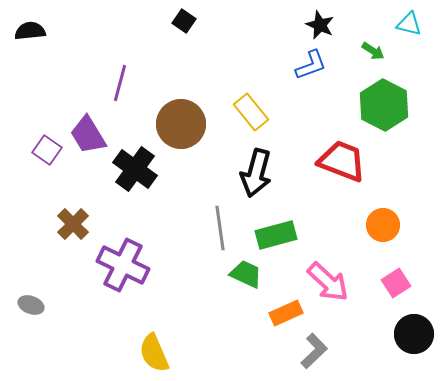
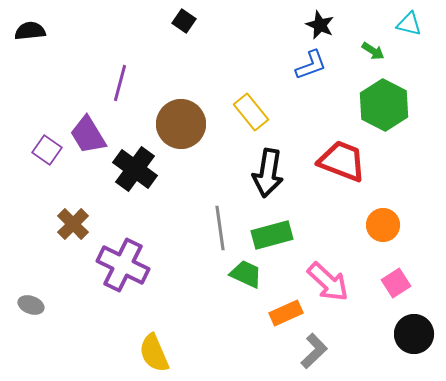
black arrow: moved 12 px right; rotated 6 degrees counterclockwise
green rectangle: moved 4 px left
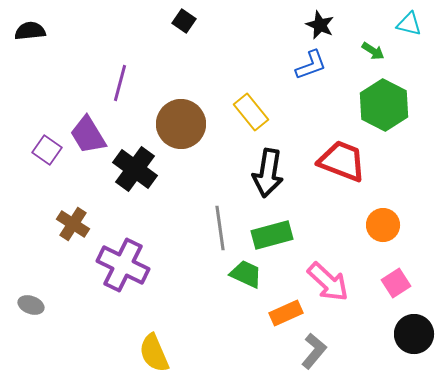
brown cross: rotated 12 degrees counterclockwise
gray L-shape: rotated 6 degrees counterclockwise
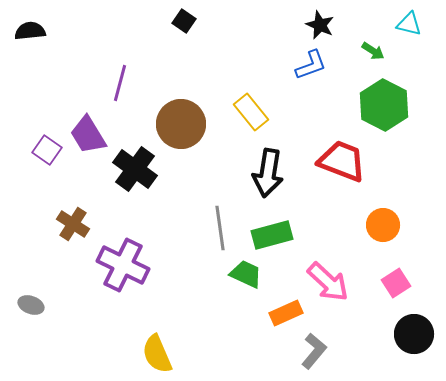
yellow semicircle: moved 3 px right, 1 px down
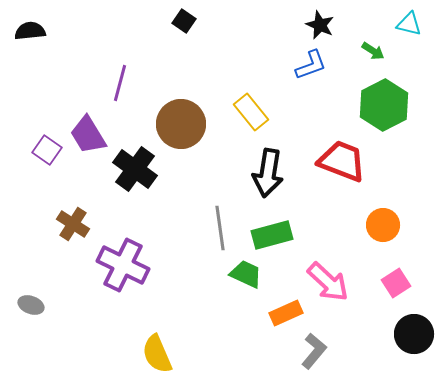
green hexagon: rotated 6 degrees clockwise
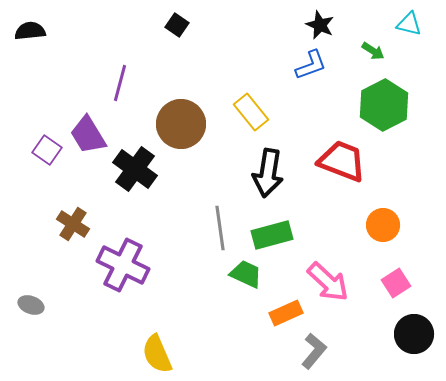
black square: moved 7 px left, 4 px down
